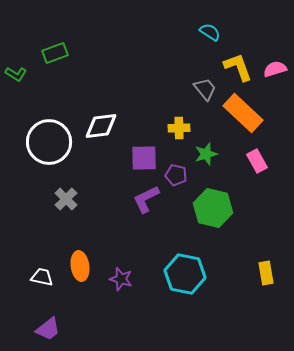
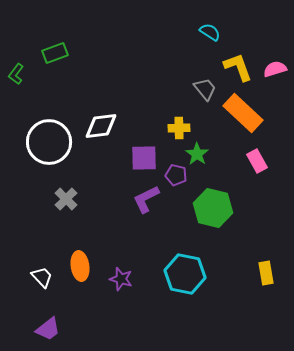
green L-shape: rotated 95 degrees clockwise
green star: moved 9 px left; rotated 20 degrees counterclockwise
white trapezoid: rotated 35 degrees clockwise
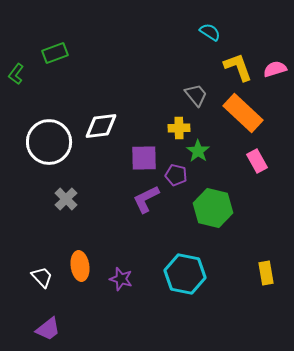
gray trapezoid: moved 9 px left, 6 px down
green star: moved 1 px right, 3 px up
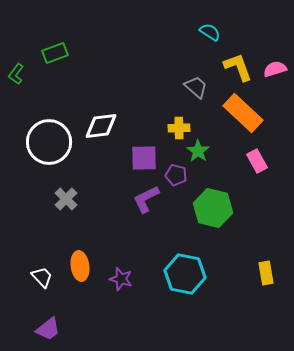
gray trapezoid: moved 8 px up; rotated 10 degrees counterclockwise
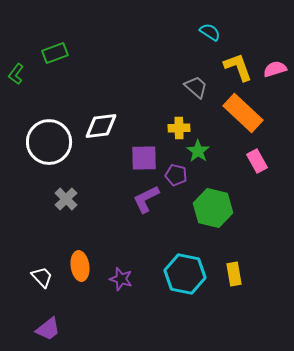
yellow rectangle: moved 32 px left, 1 px down
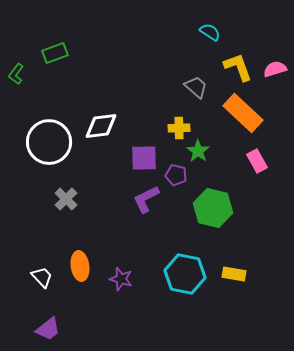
yellow rectangle: rotated 70 degrees counterclockwise
